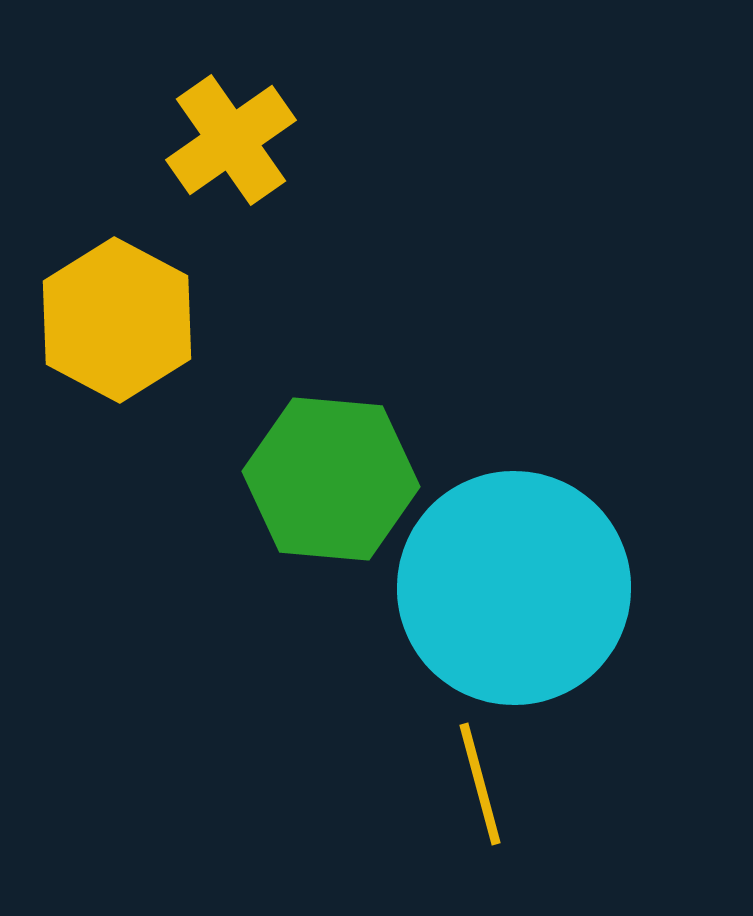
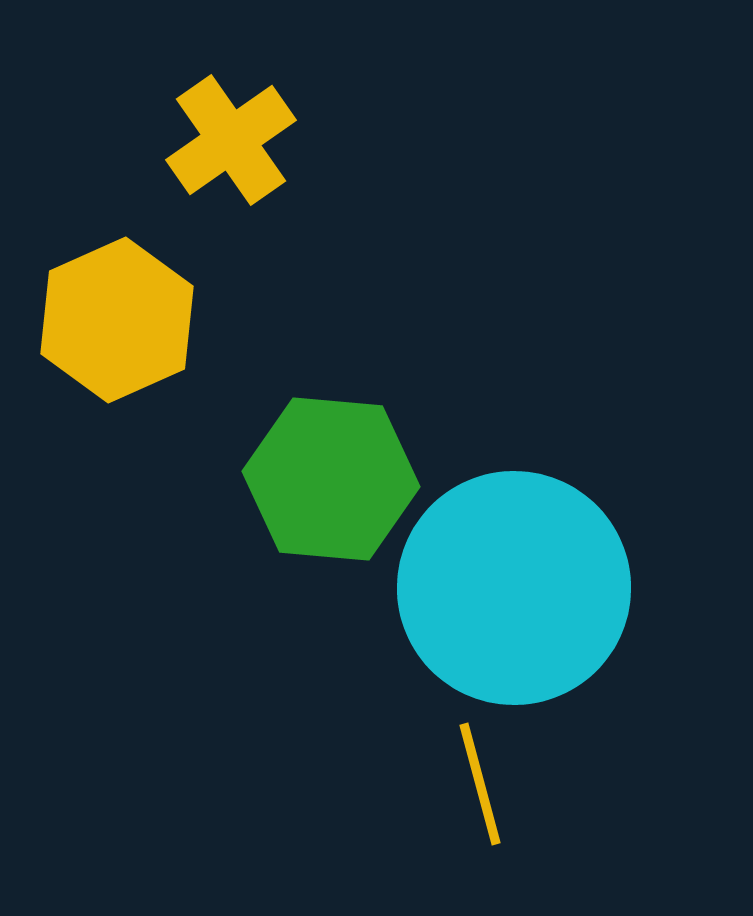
yellow hexagon: rotated 8 degrees clockwise
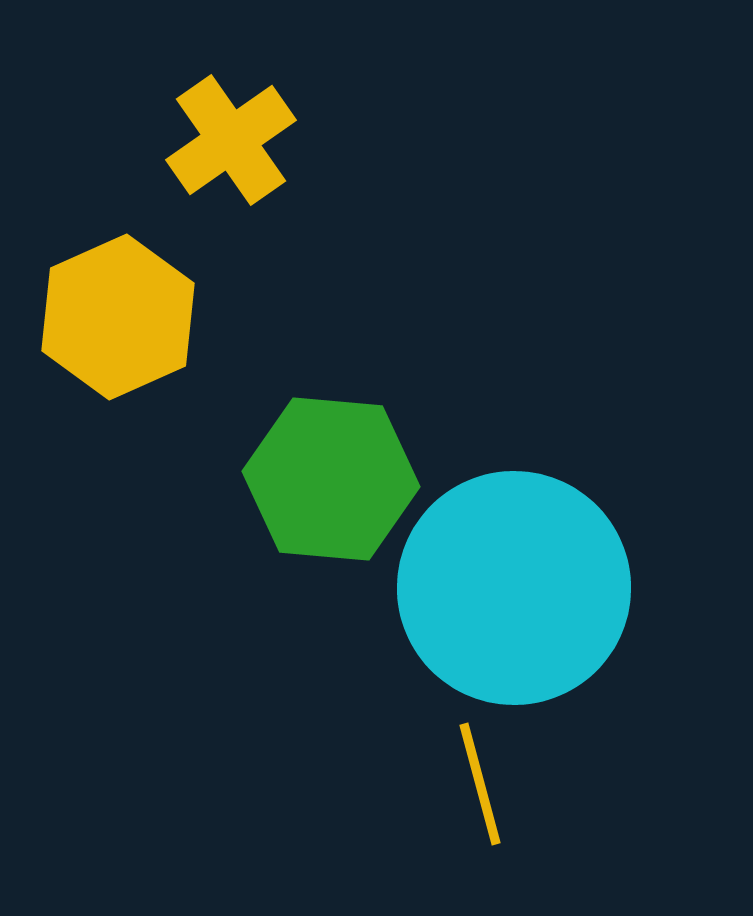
yellow hexagon: moved 1 px right, 3 px up
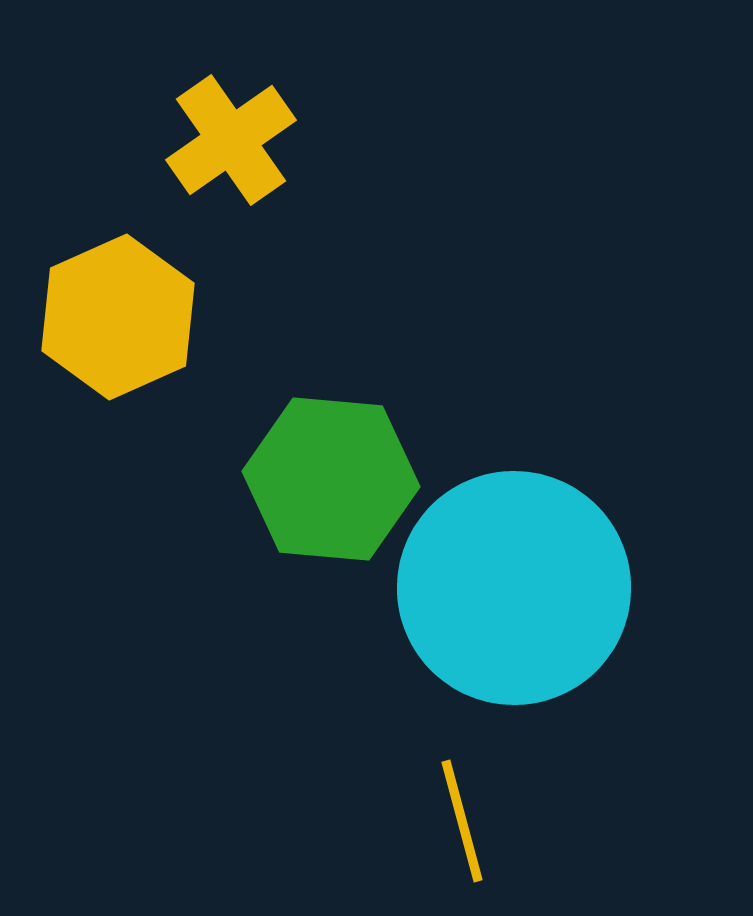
yellow line: moved 18 px left, 37 px down
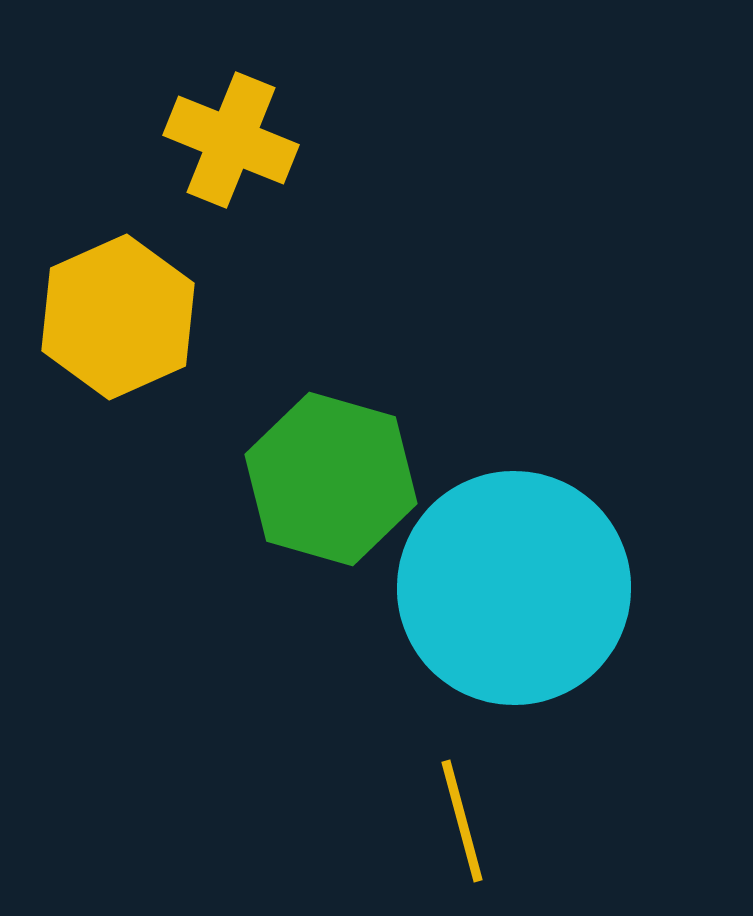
yellow cross: rotated 33 degrees counterclockwise
green hexagon: rotated 11 degrees clockwise
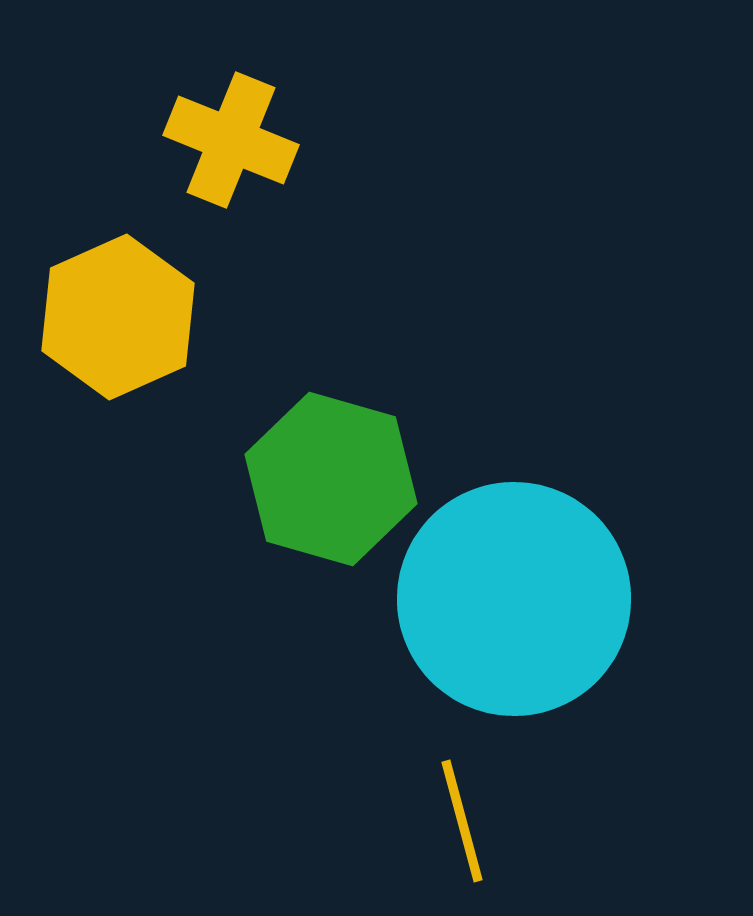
cyan circle: moved 11 px down
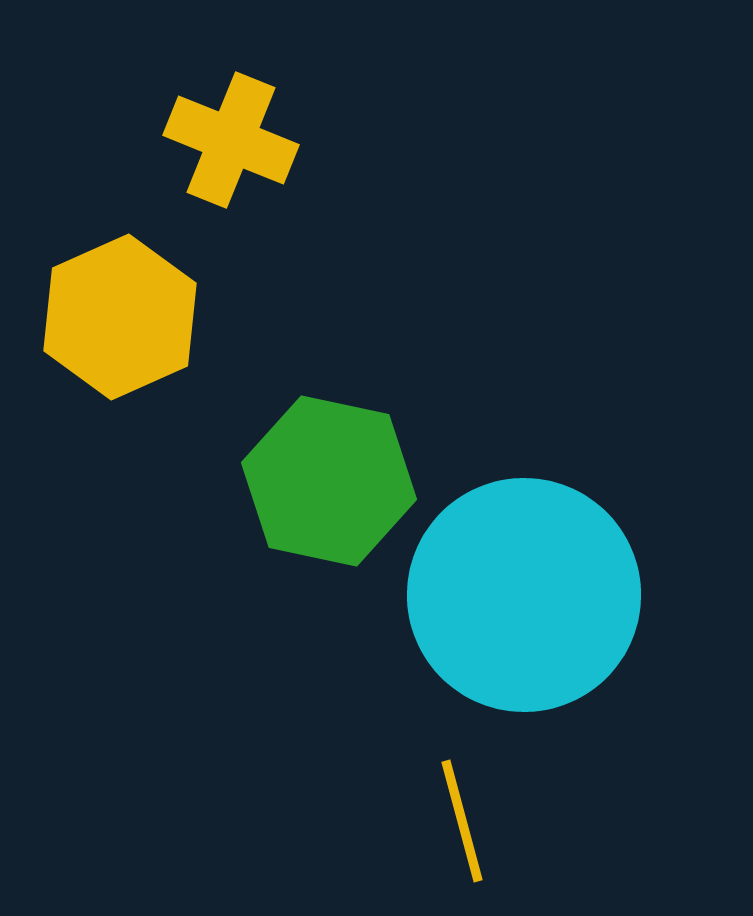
yellow hexagon: moved 2 px right
green hexagon: moved 2 px left, 2 px down; rotated 4 degrees counterclockwise
cyan circle: moved 10 px right, 4 px up
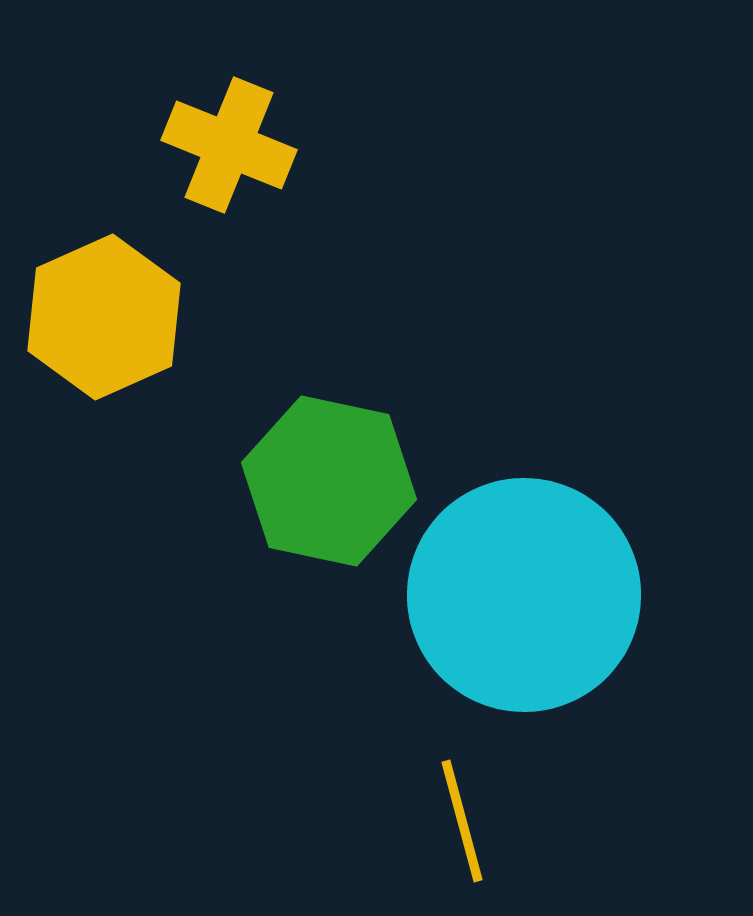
yellow cross: moved 2 px left, 5 px down
yellow hexagon: moved 16 px left
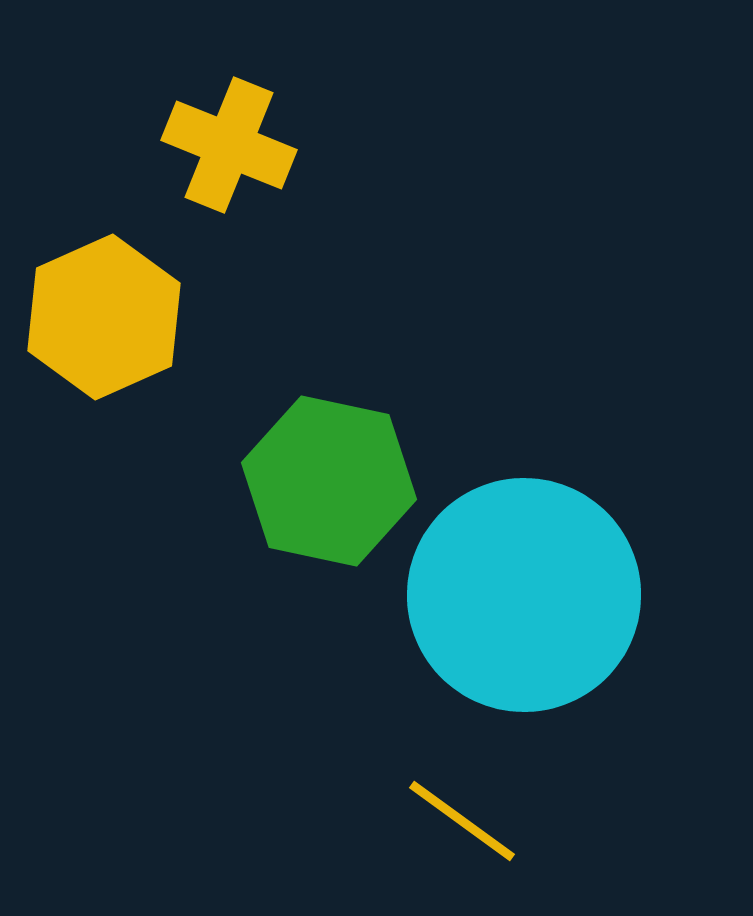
yellow line: rotated 39 degrees counterclockwise
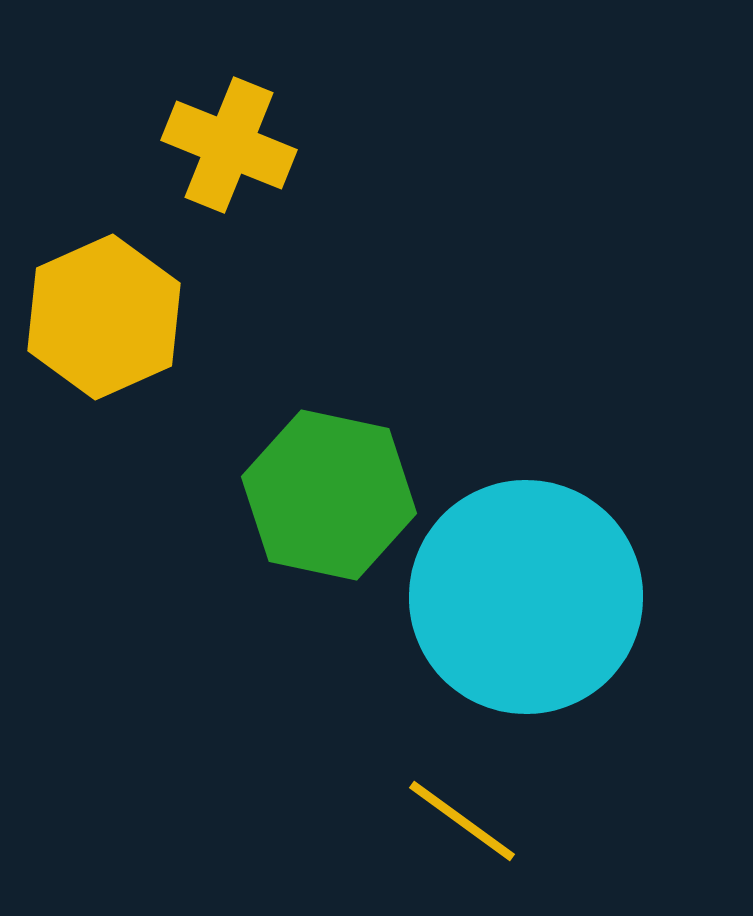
green hexagon: moved 14 px down
cyan circle: moved 2 px right, 2 px down
